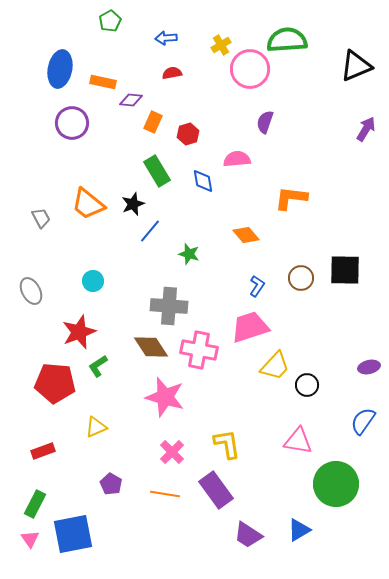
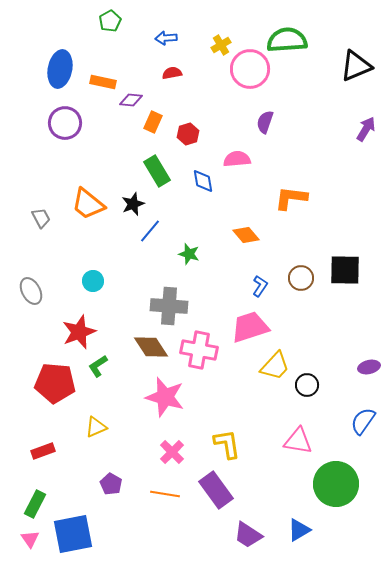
purple circle at (72, 123): moved 7 px left
blue L-shape at (257, 286): moved 3 px right
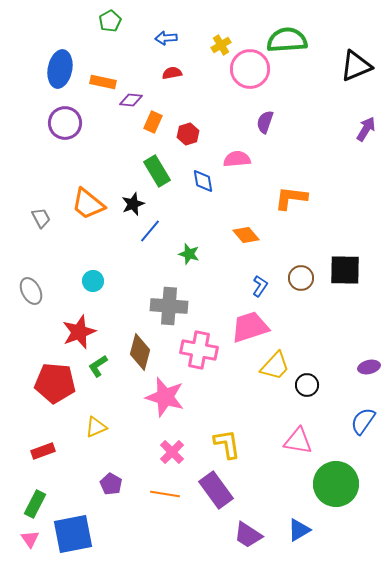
brown diamond at (151, 347): moved 11 px left, 5 px down; rotated 48 degrees clockwise
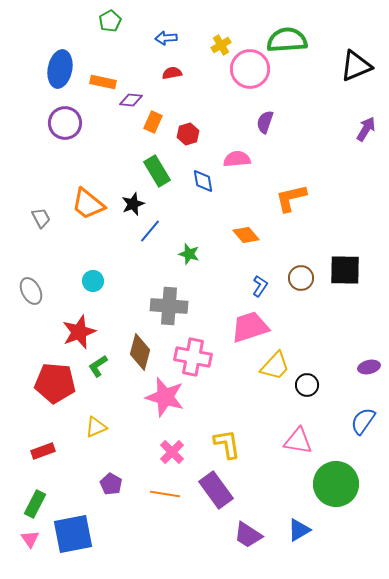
orange L-shape at (291, 198): rotated 20 degrees counterclockwise
pink cross at (199, 350): moved 6 px left, 7 px down
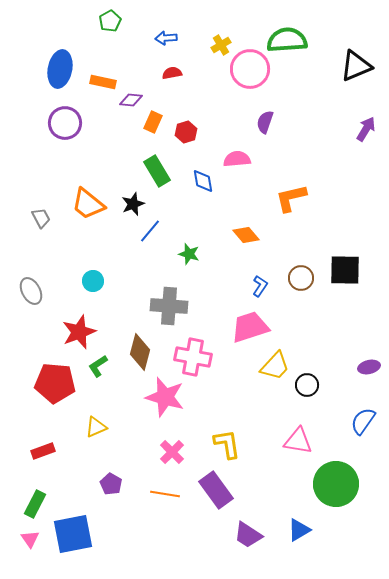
red hexagon at (188, 134): moved 2 px left, 2 px up
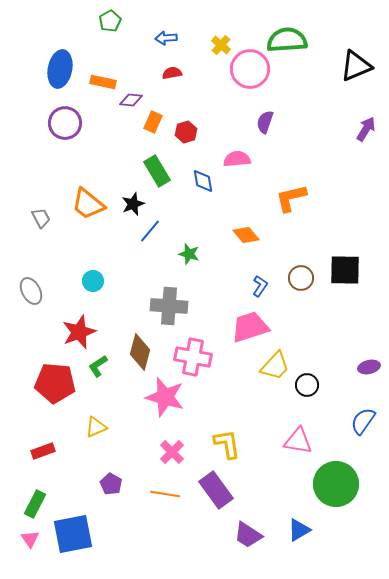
yellow cross at (221, 45): rotated 18 degrees counterclockwise
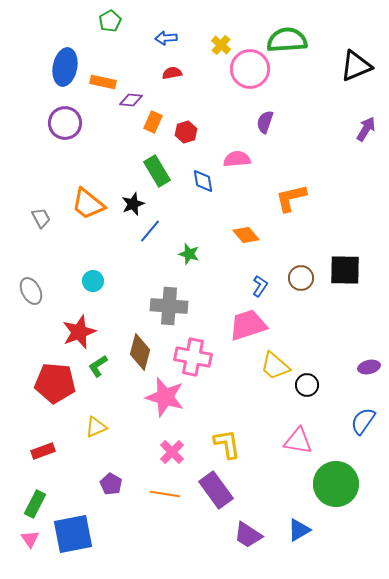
blue ellipse at (60, 69): moved 5 px right, 2 px up
pink trapezoid at (250, 327): moved 2 px left, 2 px up
yellow trapezoid at (275, 366): rotated 88 degrees clockwise
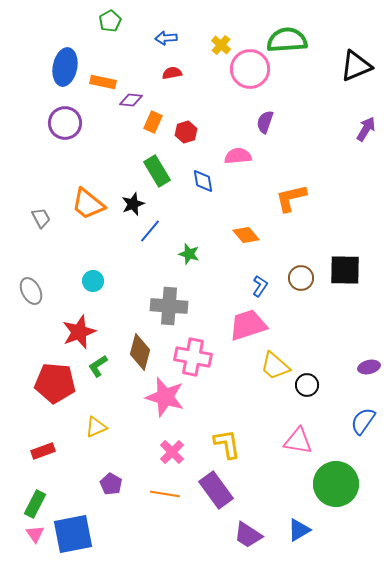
pink semicircle at (237, 159): moved 1 px right, 3 px up
pink triangle at (30, 539): moved 5 px right, 5 px up
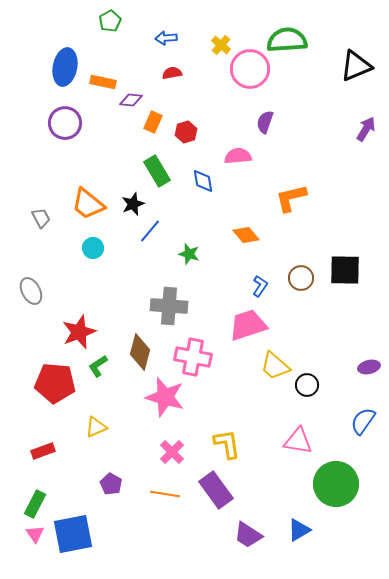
cyan circle at (93, 281): moved 33 px up
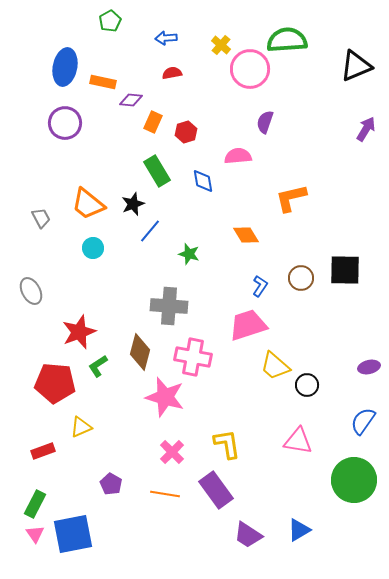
orange diamond at (246, 235): rotated 8 degrees clockwise
yellow triangle at (96, 427): moved 15 px left
green circle at (336, 484): moved 18 px right, 4 px up
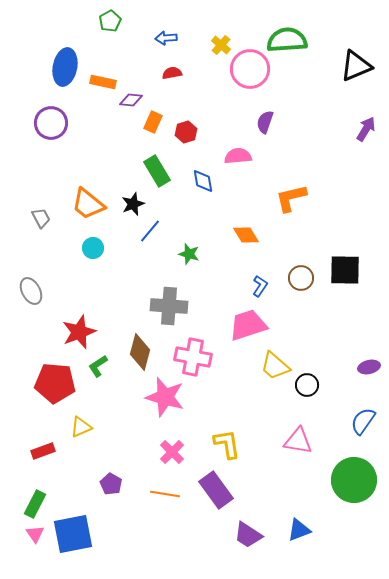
purple circle at (65, 123): moved 14 px left
blue triangle at (299, 530): rotated 10 degrees clockwise
